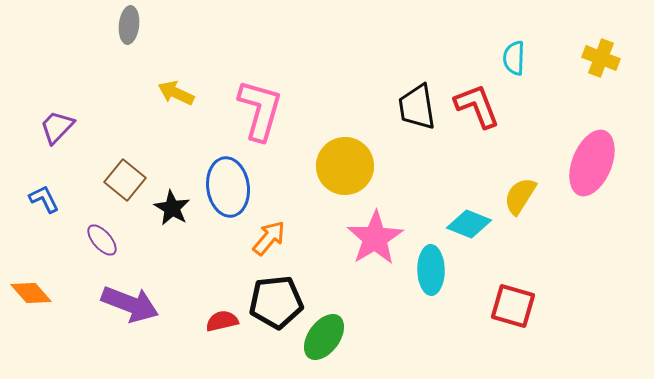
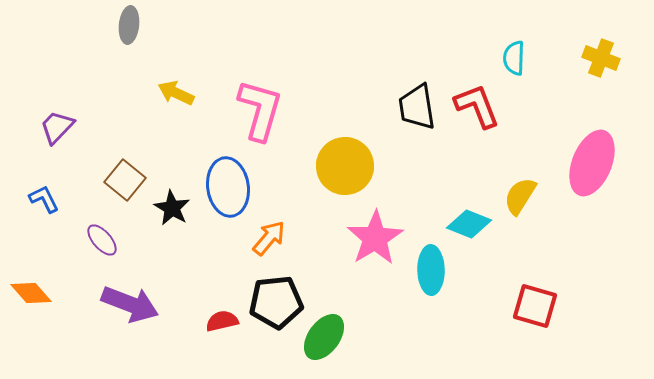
red square: moved 22 px right
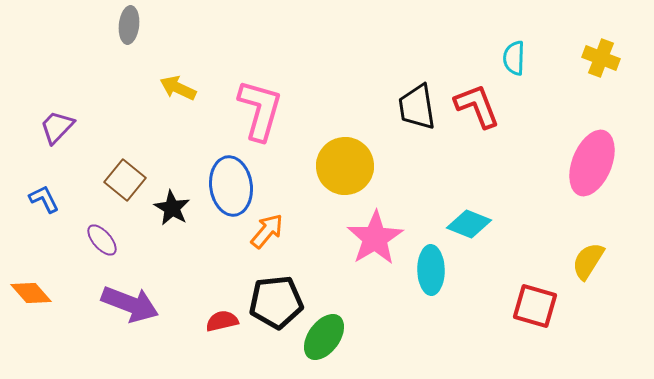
yellow arrow: moved 2 px right, 5 px up
blue ellipse: moved 3 px right, 1 px up
yellow semicircle: moved 68 px right, 65 px down
orange arrow: moved 2 px left, 7 px up
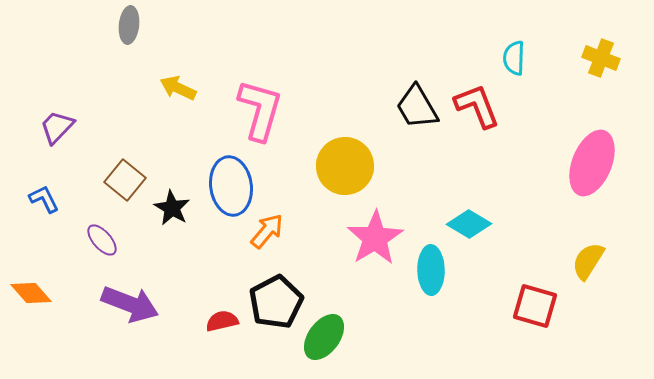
black trapezoid: rotated 21 degrees counterclockwise
cyan diamond: rotated 9 degrees clockwise
black pentagon: rotated 22 degrees counterclockwise
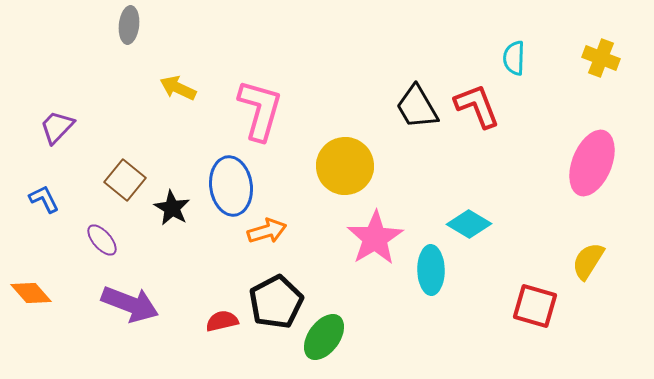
orange arrow: rotated 33 degrees clockwise
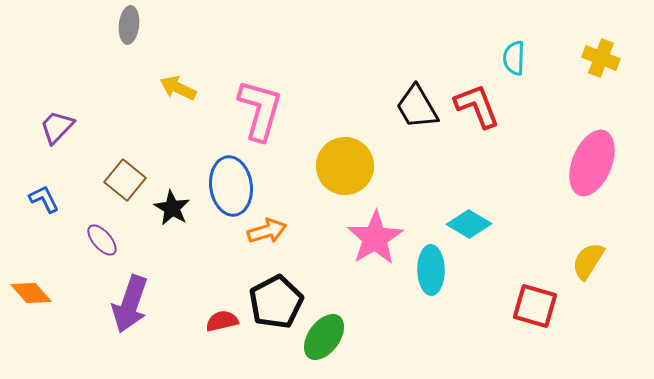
purple arrow: rotated 88 degrees clockwise
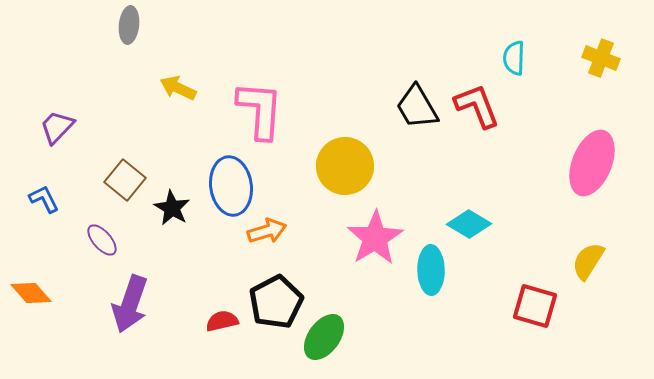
pink L-shape: rotated 12 degrees counterclockwise
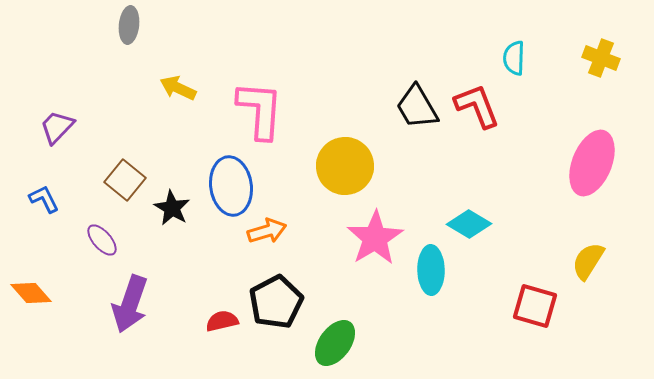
green ellipse: moved 11 px right, 6 px down
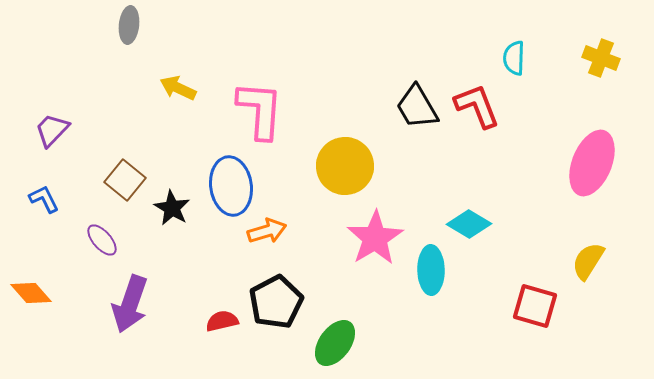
purple trapezoid: moved 5 px left, 3 px down
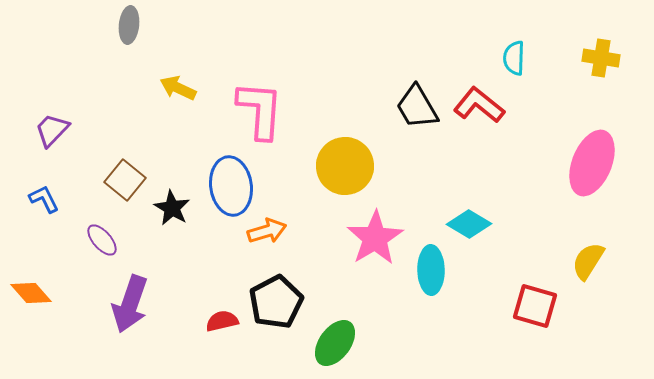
yellow cross: rotated 12 degrees counterclockwise
red L-shape: moved 2 px right, 1 px up; rotated 30 degrees counterclockwise
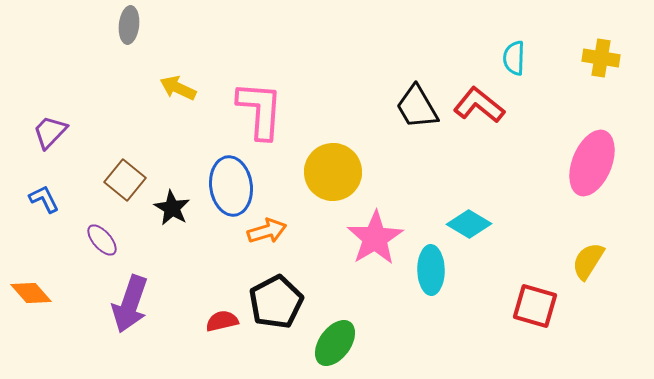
purple trapezoid: moved 2 px left, 2 px down
yellow circle: moved 12 px left, 6 px down
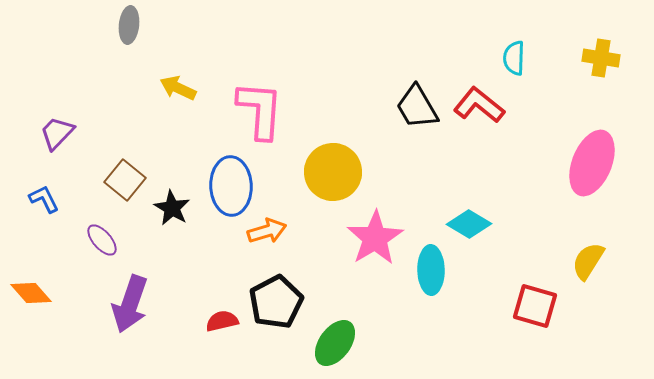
purple trapezoid: moved 7 px right, 1 px down
blue ellipse: rotated 6 degrees clockwise
